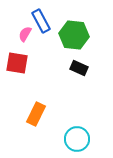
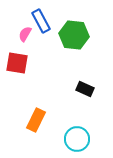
black rectangle: moved 6 px right, 21 px down
orange rectangle: moved 6 px down
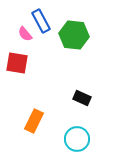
pink semicircle: rotated 70 degrees counterclockwise
black rectangle: moved 3 px left, 9 px down
orange rectangle: moved 2 px left, 1 px down
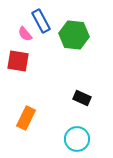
red square: moved 1 px right, 2 px up
orange rectangle: moved 8 px left, 3 px up
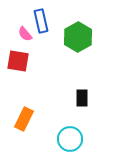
blue rectangle: rotated 15 degrees clockwise
green hexagon: moved 4 px right, 2 px down; rotated 24 degrees clockwise
black rectangle: rotated 66 degrees clockwise
orange rectangle: moved 2 px left, 1 px down
cyan circle: moved 7 px left
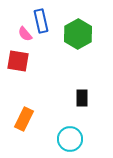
green hexagon: moved 3 px up
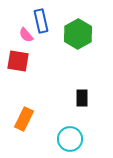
pink semicircle: moved 1 px right, 1 px down
